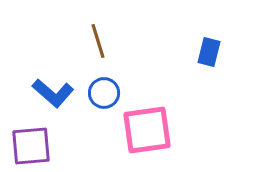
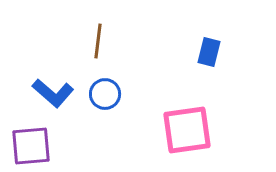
brown line: rotated 24 degrees clockwise
blue circle: moved 1 px right, 1 px down
pink square: moved 40 px right
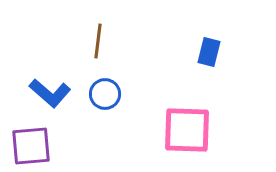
blue L-shape: moved 3 px left
pink square: rotated 10 degrees clockwise
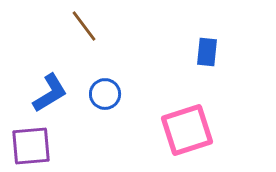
brown line: moved 14 px left, 15 px up; rotated 44 degrees counterclockwise
blue rectangle: moved 2 px left; rotated 8 degrees counterclockwise
blue L-shape: rotated 72 degrees counterclockwise
pink square: rotated 20 degrees counterclockwise
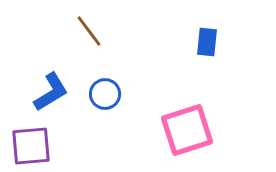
brown line: moved 5 px right, 5 px down
blue rectangle: moved 10 px up
blue L-shape: moved 1 px right, 1 px up
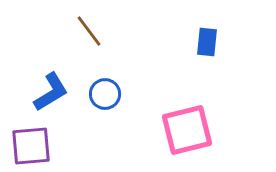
pink square: rotated 4 degrees clockwise
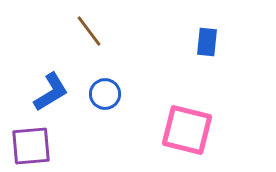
pink square: rotated 28 degrees clockwise
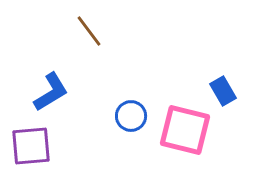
blue rectangle: moved 16 px right, 49 px down; rotated 36 degrees counterclockwise
blue circle: moved 26 px right, 22 px down
pink square: moved 2 px left
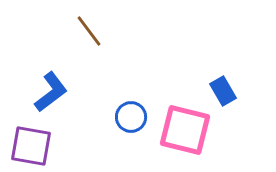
blue L-shape: rotated 6 degrees counterclockwise
blue circle: moved 1 px down
purple square: rotated 15 degrees clockwise
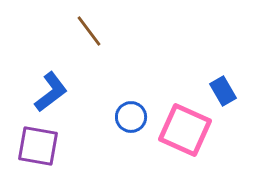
pink square: rotated 10 degrees clockwise
purple square: moved 7 px right
